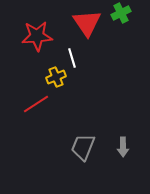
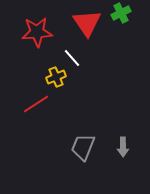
red star: moved 4 px up
white line: rotated 24 degrees counterclockwise
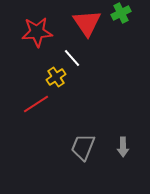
yellow cross: rotated 12 degrees counterclockwise
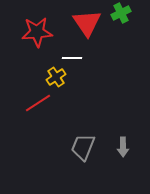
white line: rotated 48 degrees counterclockwise
red line: moved 2 px right, 1 px up
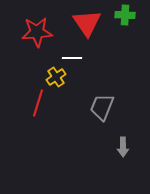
green cross: moved 4 px right, 2 px down; rotated 30 degrees clockwise
red line: rotated 40 degrees counterclockwise
gray trapezoid: moved 19 px right, 40 px up
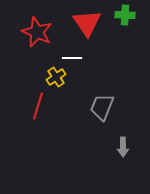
red star: rotated 28 degrees clockwise
red line: moved 3 px down
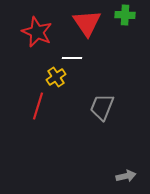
gray arrow: moved 3 px right, 29 px down; rotated 102 degrees counterclockwise
